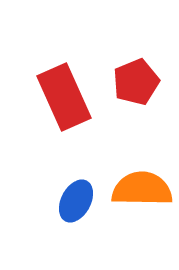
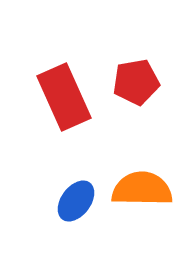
red pentagon: rotated 12 degrees clockwise
blue ellipse: rotated 9 degrees clockwise
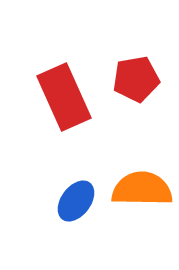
red pentagon: moved 3 px up
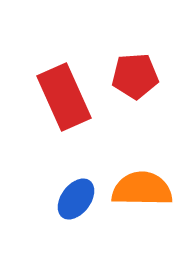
red pentagon: moved 1 px left, 3 px up; rotated 6 degrees clockwise
blue ellipse: moved 2 px up
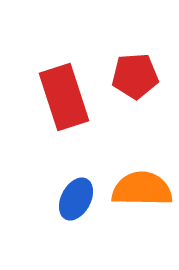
red rectangle: rotated 6 degrees clockwise
blue ellipse: rotated 9 degrees counterclockwise
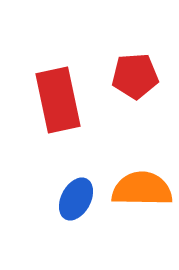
red rectangle: moved 6 px left, 3 px down; rotated 6 degrees clockwise
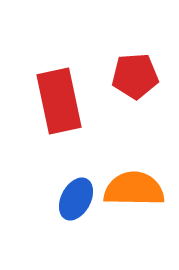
red rectangle: moved 1 px right, 1 px down
orange semicircle: moved 8 px left
